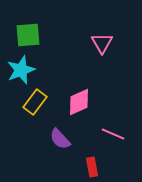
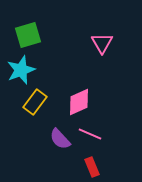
green square: rotated 12 degrees counterclockwise
pink line: moved 23 px left
red rectangle: rotated 12 degrees counterclockwise
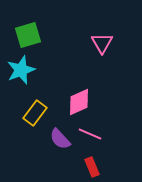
yellow rectangle: moved 11 px down
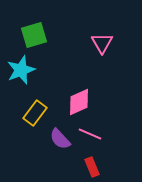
green square: moved 6 px right
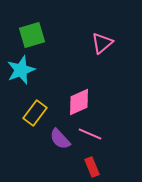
green square: moved 2 px left
pink triangle: rotated 20 degrees clockwise
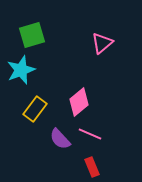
pink diamond: rotated 16 degrees counterclockwise
yellow rectangle: moved 4 px up
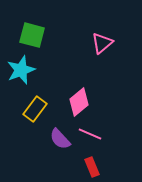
green square: rotated 32 degrees clockwise
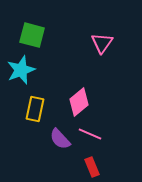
pink triangle: rotated 15 degrees counterclockwise
yellow rectangle: rotated 25 degrees counterclockwise
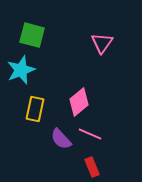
purple semicircle: moved 1 px right
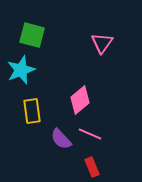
pink diamond: moved 1 px right, 2 px up
yellow rectangle: moved 3 px left, 2 px down; rotated 20 degrees counterclockwise
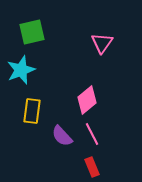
green square: moved 3 px up; rotated 28 degrees counterclockwise
pink diamond: moved 7 px right
yellow rectangle: rotated 15 degrees clockwise
pink line: moved 2 px right; rotated 40 degrees clockwise
purple semicircle: moved 1 px right, 3 px up
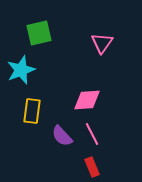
green square: moved 7 px right, 1 px down
pink diamond: rotated 36 degrees clockwise
